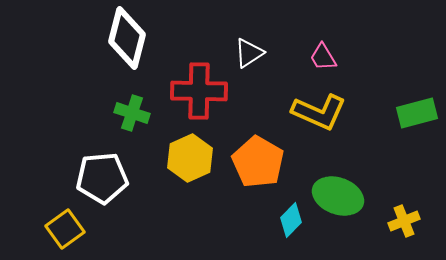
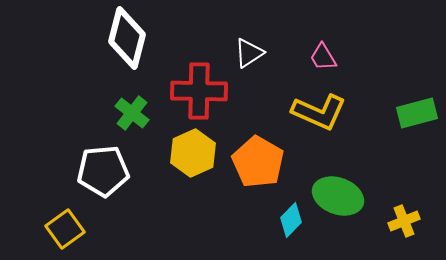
green cross: rotated 20 degrees clockwise
yellow hexagon: moved 3 px right, 5 px up
white pentagon: moved 1 px right, 7 px up
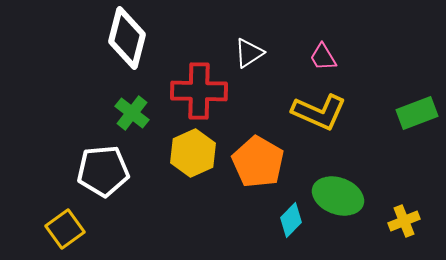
green rectangle: rotated 6 degrees counterclockwise
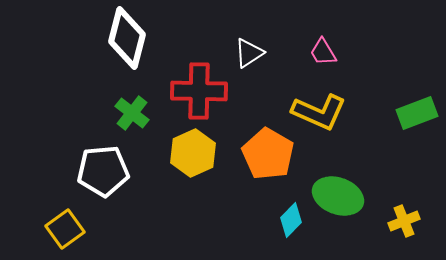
pink trapezoid: moved 5 px up
orange pentagon: moved 10 px right, 8 px up
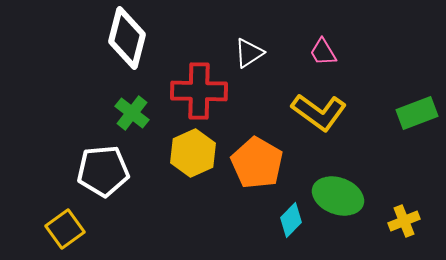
yellow L-shape: rotated 12 degrees clockwise
orange pentagon: moved 11 px left, 9 px down
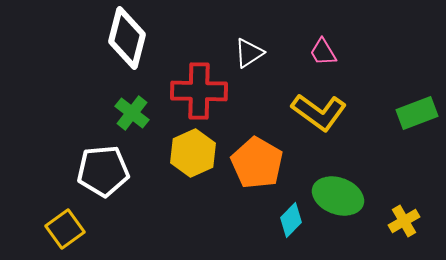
yellow cross: rotated 8 degrees counterclockwise
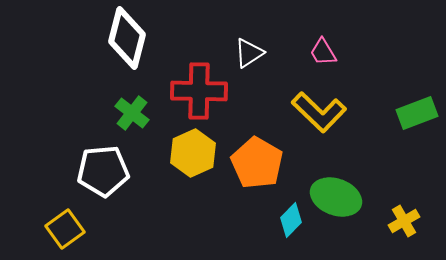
yellow L-shape: rotated 8 degrees clockwise
green ellipse: moved 2 px left, 1 px down
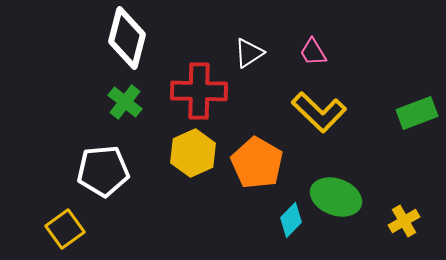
pink trapezoid: moved 10 px left
green cross: moved 7 px left, 11 px up
